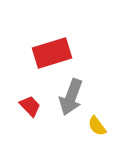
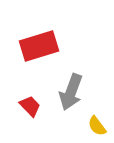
red rectangle: moved 13 px left, 7 px up
gray arrow: moved 5 px up
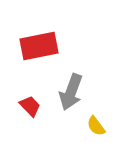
red rectangle: rotated 6 degrees clockwise
yellow semicircle: moved 1 px left
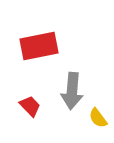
gray arrow: moved 1 px right, 1 px up; rotated 15 degrees counterclockwise
yellow semicircle: moved 2 px right, 8 px up
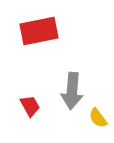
red rectangle: moved 15 px up
red trapezoid: rotated 15 degrees clockwise
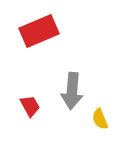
red rectangle: rotated 12 degrees counterclockwise
yellow semicircle: moved 2 px right, 1 px down; rotated 15 degrees clockwise
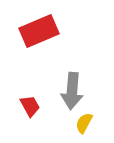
yellow semicircle: moved 16 px left, 4 px down; rotated 50 degrees clockwise
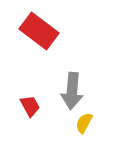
red rectangle: rotated 60 degrees clockwise
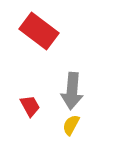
yellow semicircle: moved 13 px left, 2 px down
